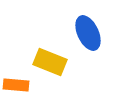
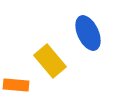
yellow rectangle: moved 1 px up; rotated 28 degrees clockwise
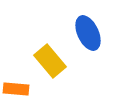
orange rectangle: moved 4 px down
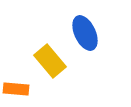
blue ellipse: moved 3 px left
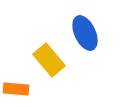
yellow rectangle: moved 1 px left, 1 px up
